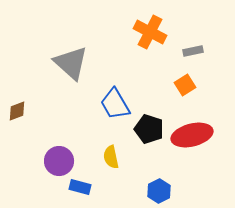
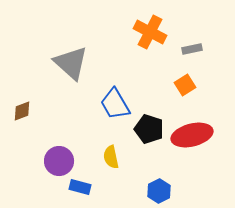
gray rectangle: moved 1 px left, 2 px up
brown diamond: moved 5 px right
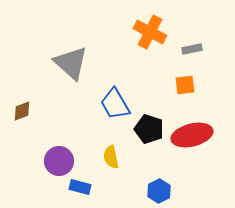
orange square: rotated 25 degrees clockwise
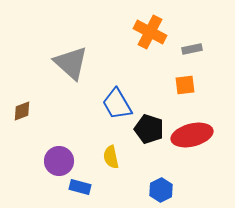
blue trapezoid: moved 2 px right
blue hexagon: moved 2 px right, 1 px up
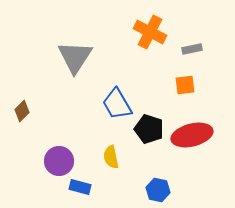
gray triangle: moved 4 px right, 6 px up; rotated 21 degrees clockwise
brown diamond: rotated 25 degrees counterclockwise
blue hexagon: moved 3 px left; rotated 20 degrees counterclockwise
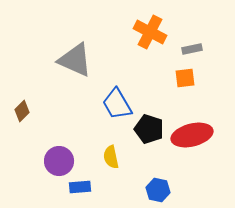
gray triangle: moved 3 px down; rotated 39 degrees counterclockwise
orange square: moved 7 px up
blue rectangle: rotated 20 degrees counterclockwise
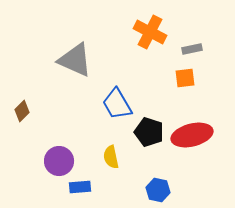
black pentagon: moved 3 px down
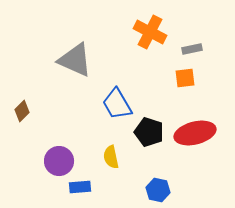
red ellipse: moved 3 px right, 2 px up
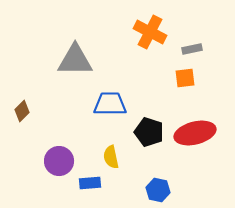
gray triangle: rotated 24 degrees counterclockwise
blue trapezoid: moved 7 px left; rotated 120 degrees clockwise
blue rectangle: moved 10 px right, 4 px up
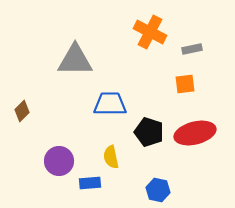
orange square: moved 6 px down
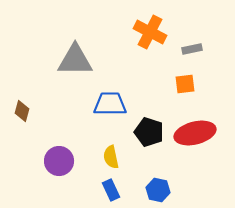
brown diamond: rotated 30 degrees counterclockwise
blue rectangle: moved 21 px right, 7 px down; rotated 70 degrees clockwise
